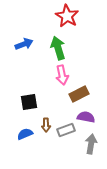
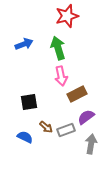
red star: rotated 25 degrees clockwise
pink arrow: moved 1 px left, 1 px down
brown rectangle: moved 2 px left
purple semicircle: rotated 48 degrees counterclockwise
brown arrow: moved 2 px down; rotated 48 degrees counterclockwise
blue semicircle: moved 3 px down; rotated 49 degrees clockwise
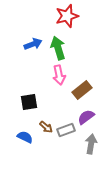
blue arrow: moved 9 px right
pink arrow: moved 2 px left, 1 px up
brown rectangle: moved 5 px right, 4 px up; rotated 12 degrees counterclockwise
